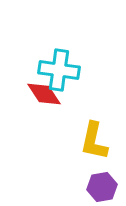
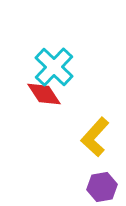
cyan cross: moved 5 px left, 3 px up; rotated 36 degrees clockwise
yellow L-shape: moved 1 px right, 4 px up; rotated 30 degrees clockwise
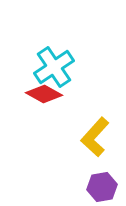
cyan cross: rotated 12 degrees clockwise
red diamond: rotated 27 degrees counterclockwise
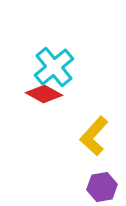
cyan cross: rotated 6 degrees counterclockwise
yellow L-shape: moved 1 px left, 1 px up
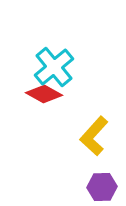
purple hexagon: rotated 8 degrees clockwise
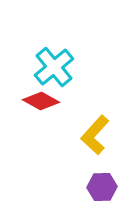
red diamond: moved 3 px left, 7 px down
yellow L-shape: moved 1 px right, 1 px up
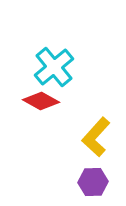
yellow L-shape: moved 1 px right, 2 px down
purple hexagon: moved 9 px left, 5 px up
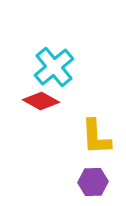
yellow L-shape: rotated 45 degrees counterclockwise
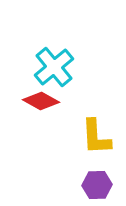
purple hexagon: moved 4 px right, 3 px down
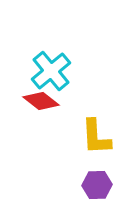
cyan cross: moved 3 px left, 4 px down
red diamond: rotated 9 degrees clockwise
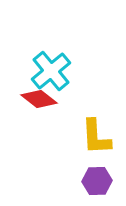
red diamond: moved 2 px left, 2 px up
purple hexagon: moved 4 px up
